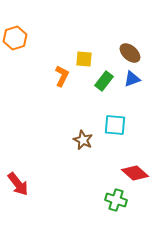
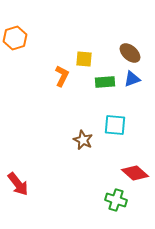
green rectangle: moved 1 px right, 1 px down; rotated 48 degrees clockwise
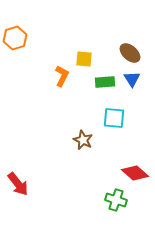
blue triangle: rotated 42 degrees counterclockwise
cyan square: moved 1 px left, 7 px up
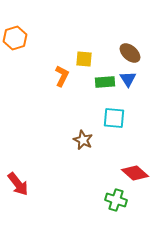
blue triangle: moved 4 px left
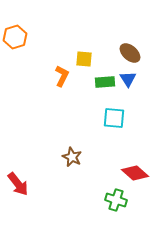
orange hexagon: moved 1 px up
brown star: moved 11 px left, 17 px down
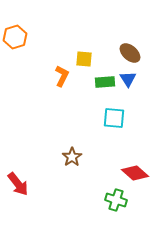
brown star: rotated 12 degrees clockwise
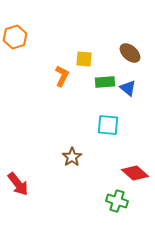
blue triangle: moved 9 px down; rotated 18 degrees counterclockwise
cyan square: moved 6 px left, 7 px down
green cross: moved 1 px right, 1 px down
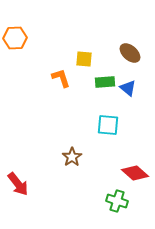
orange hexagon: moved 1 px down; rotated 15 degrees clockwise
orange L-shape: moved 1 px left, 2 px down; rotated 45 degrees counterclockwise
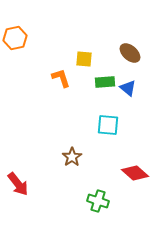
orange hexagon: rotated 10 degrees counterclockwise
green cross: moved 19 px left
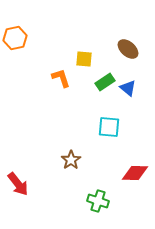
brown ellipse: moved 2 px left, 4 px up
green rectangle: rotated 30 degrees counterclockwise
cyan square: moved 1 px right, 2 px down
brown star: moved 1 px left, 3 px down
red diamond: rotated 40 degrees counterclockwise
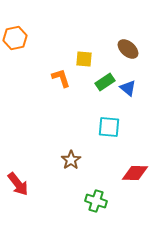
green cross: moved 2 px left
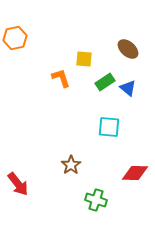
brown star: moved 5 px down
green cross: moved 1 px up
